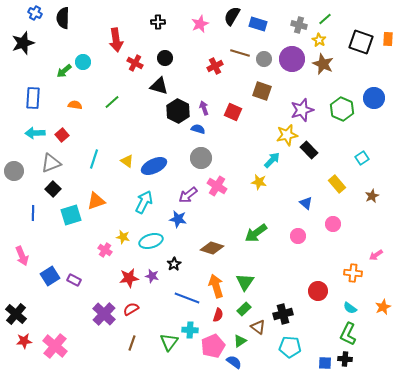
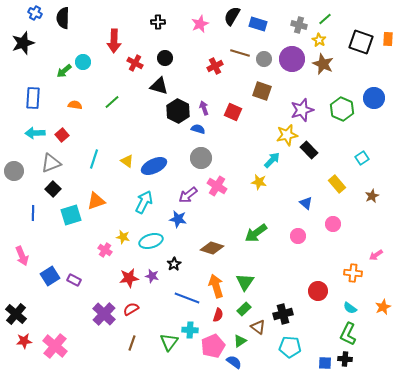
red arrow at (116, 40): moved 2 px left, 1 px down; rotated 10 degrees clockwise
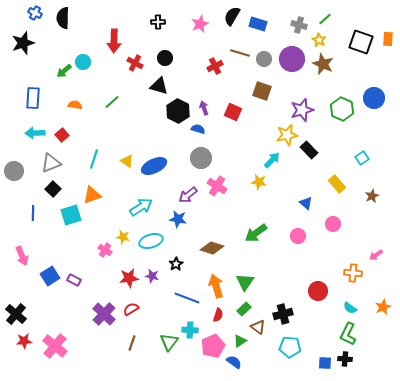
orange triangle at (96, 201): moved 4 px left, 6 px up
cyan arrow at (144, 202): moved 3 px left, 5 px down; rotated 30 degrees clockwise
black star at (174, 264): moved 2 px right
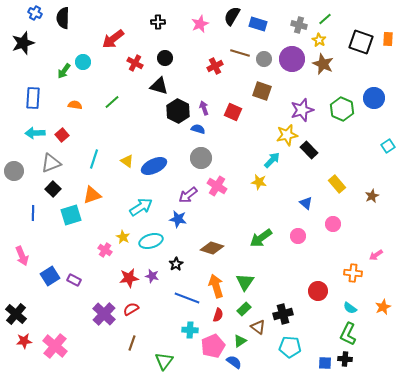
red arrow at (114, 41): moved 1 px left, 2 px up; rotated 50 degrees clockwise
green arrow at (64, 71): rotated 14 degrees counterclockwise
cyan square at (362, 158): moved 26 px right, 12 px up
green arrow at (256, 233): moved 5 px right, 5 px down
yellow star at (123, 237): rotated 16 degrees clockwise
green triangle at (169, 342): moved 5 px left, 19 px down
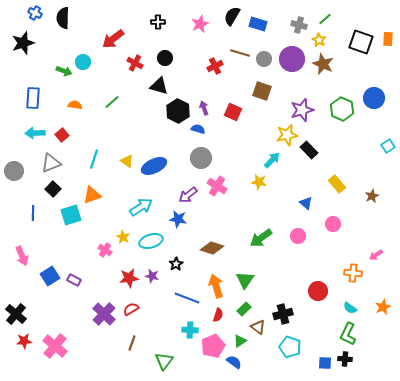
green arrow at (64, 71): rotated 105 degrees counterclockwise
green triangle at (245, 282): moved 2 px up
cyan pentagon at (290, 347): rotated 15 degrees clockwise
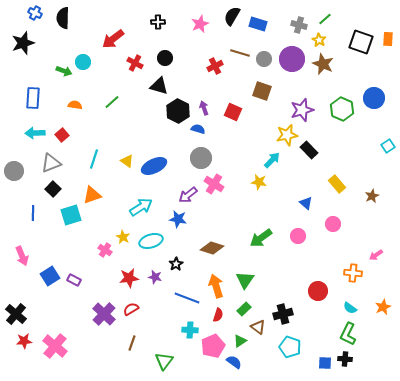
pink cross at (217, 186): moved 3 px left, 2 px up
purple star at (152, 276): moved 3 px right, 1 px down
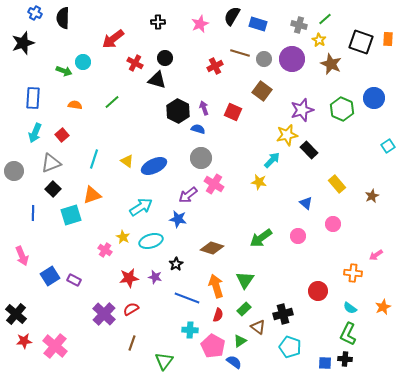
brown star at (323, 64): moved 8 px right
black triangle at (159, 86): moved 2 px left, 6 px up
brown square at (262, 91): rotated 18 degrees clockwise
cyan arrow at (35, 133): rotated 66 degrees counterclockwise
pink pentagon at (213, 346): rotated 20 degrees counterclockwise
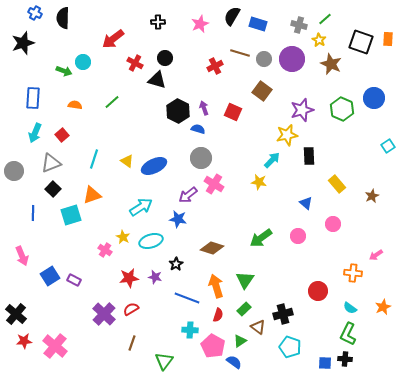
black rectangle at (309, 150): moved 6 px down; rotated 42 degrees clockwise
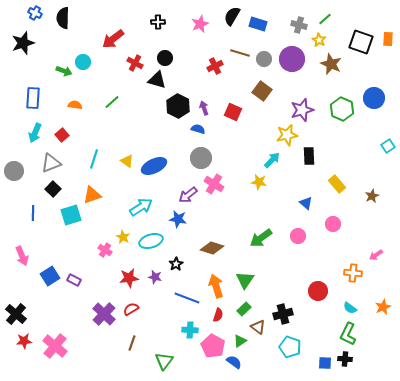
black hexagon at (178, 111): moved 5 px up
